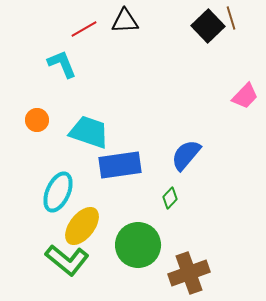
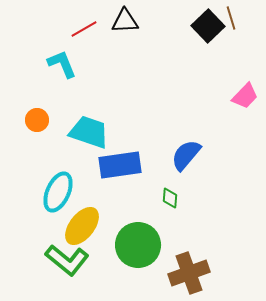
green diamond: rotated 40 degrees counterclockwise
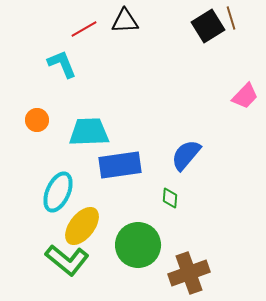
black square: rotated 12 degrees clockwise
cyan trapezoid: rotated 21 degrees counterclockwise
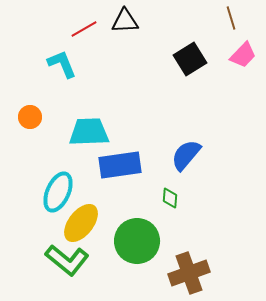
black square: moved 18 px left, 33 px down
pink trapezoid: moved 2 px left, 41 px up
orange circle: moved 7 px left, 3 px up
yellow ellipse: moved 1 px left, 3 px up
green circle: moved 1 px left, 4 px up
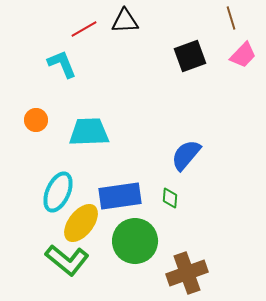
black square: moved 3 px up; rotated 12 degrees clockwise
orange circle: moved 6 px right, 3 px down
blue rectangle: moved 31 px down
green circle: moved 2 px left
brown cross: moved 2 px left
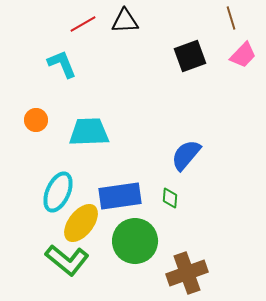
red line: moved 1 px left, 5 px up
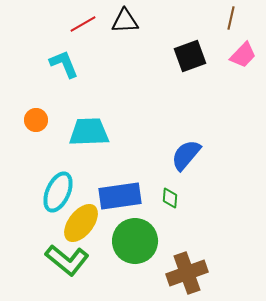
brown line: rotated 30 degrees clockwise
cyan L-shape: moved 2 px right
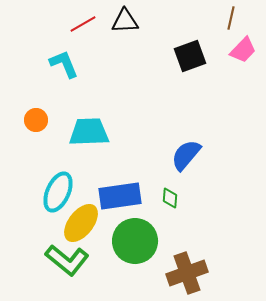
pink trapezoid: moved 5 px up
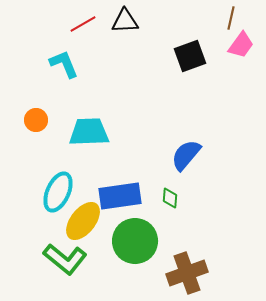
pink trapezoid: moved 2 px left, 5 px up; rotated 8 degrees counterclockwise
yellow ellipse: moved 2 px right, 2 px up
green L-shape: moved 2 px left, 1 px up
